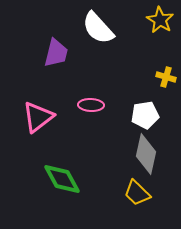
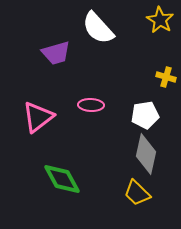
purple trapezoid: rotated 60 degrees clockwise
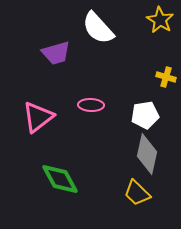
gray diamond: moved 1 px right
green diamond: moved 2 px left
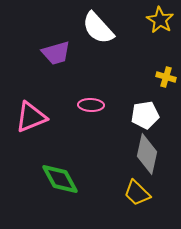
pink triangle: moved 7 px left; rotated 16 degrees clockwise
